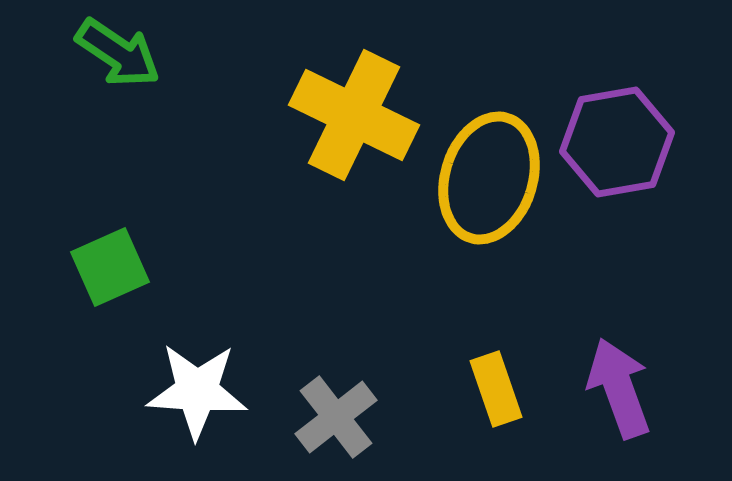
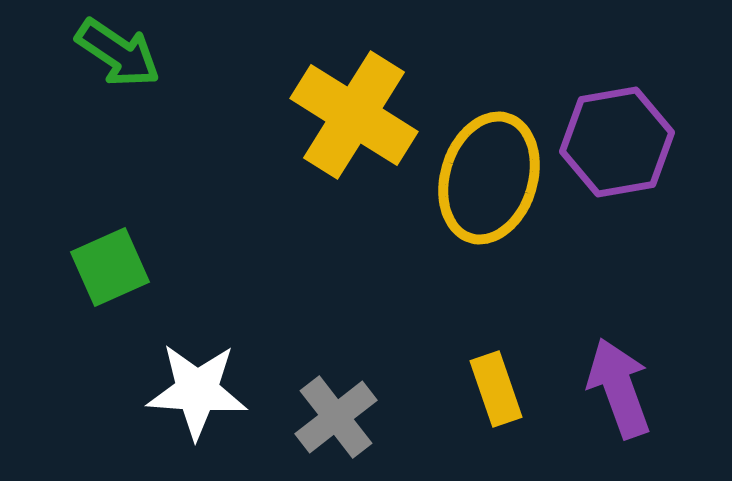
yellow cross: rotated 6 degrees clockwise
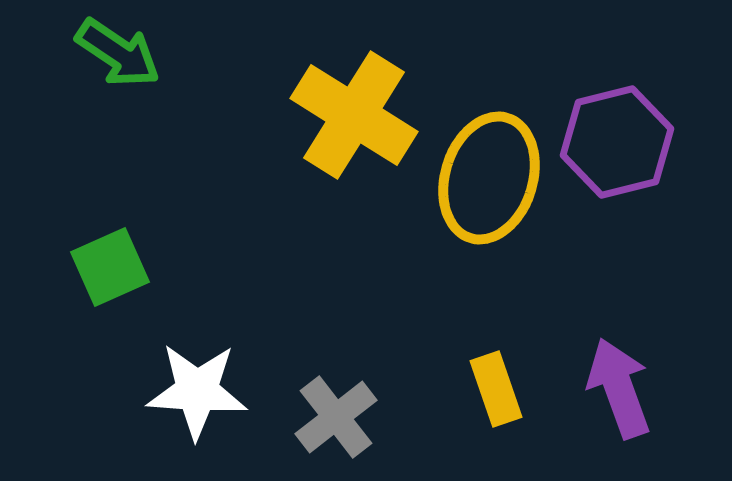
purple hexagon: rotated 4 degrees counterclockwise
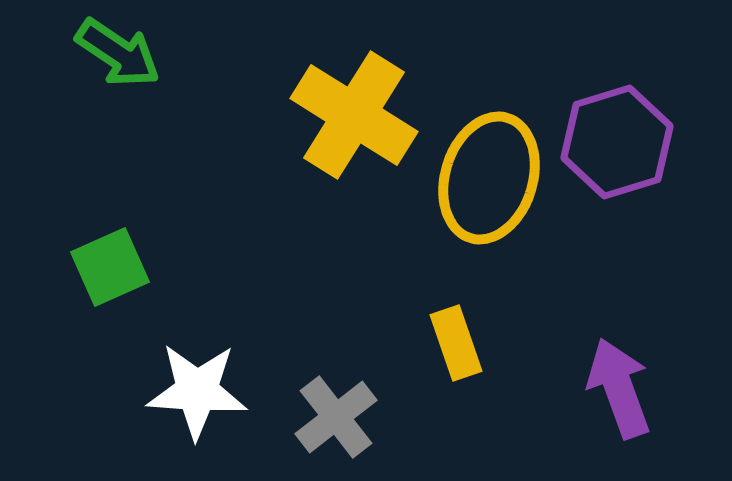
purple hexagon: rotated 3 degrees counterclockwise
yellow rectangle: moved 40 px left, 46 px up
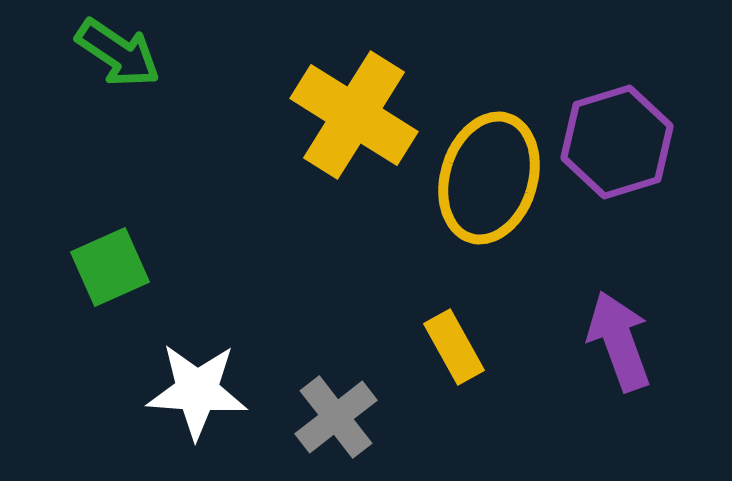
yellow rectangle: moved 2 px left, 4 px down; rotated 10 degrees counterclockwise
purple arrow: moved 47 px up
